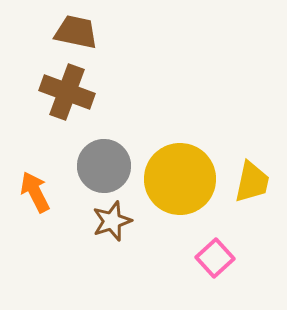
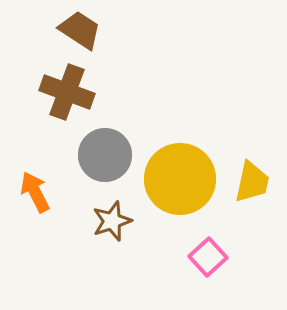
brown trapezoid: moved 4 px right, 2 px up; rotated 21 degrees clockwise
gray circle: moved 1 px right, 11 px up
pink square: moved 7 px left, 1 px up
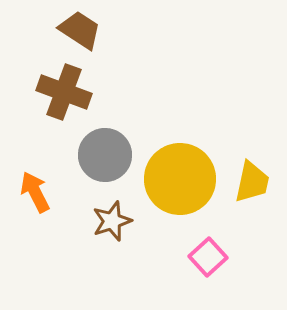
brown cross: moved 3 px left
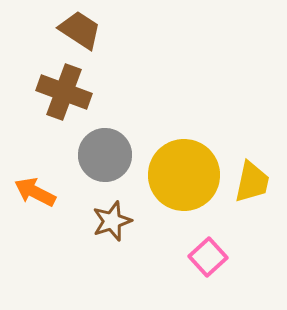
yellow circle: moved 4 px right, 4 px up
orange arrow: rotated 36 degrees counterclockwise
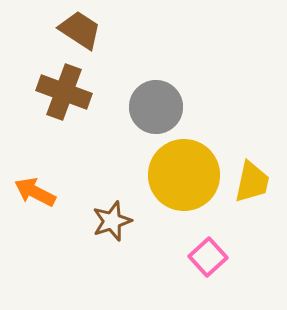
gray circle: moved 51 px right, 48 px up
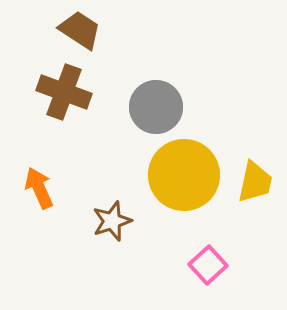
yellow trapezoid: moved 3 px right
orange arrow: moved 4 px right, 4 px up; rotated 39 degrees clockwise
pink square: moved 8 px down
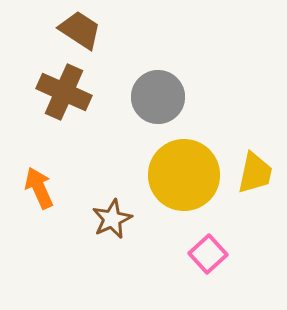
brown cross: rotated 4 degrees clockwise
gray circle: moved 2 px right, 10 px up
yellow trapezoid: moved 9 px up
brown star: moved 2 px up; rotated 6 degrees counterclockwise
pink square: moved 11 px up
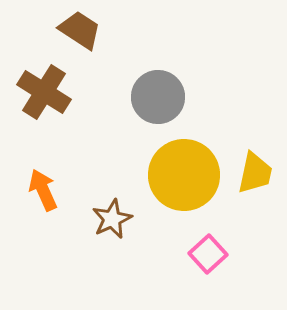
brown cross: moved 20 px left; rotated 8 degrees clockwise
orange arrow: moved 4 px right, 2 px down
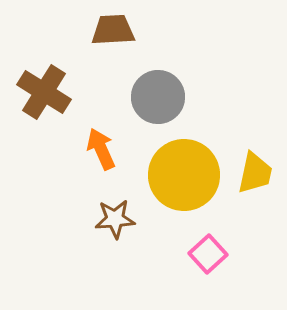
brown trapezoid: moved 33 px right; rotated 36 degrees counterclockwise
orange arrow: moved 58 px right, 41 px up
brown star: moved 3 px right; rotated 21 degrees clockwise
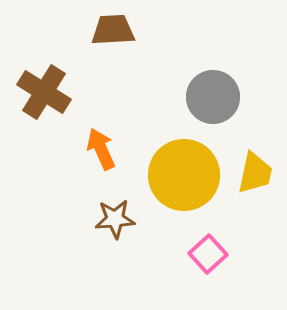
gray circle: moved 55 px right
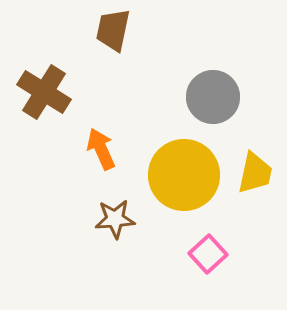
brown trapezoid: rotated 75 degrees counterclockwise
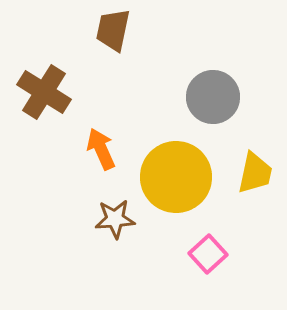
yellow circle: moved 8 px left, 2 px down
